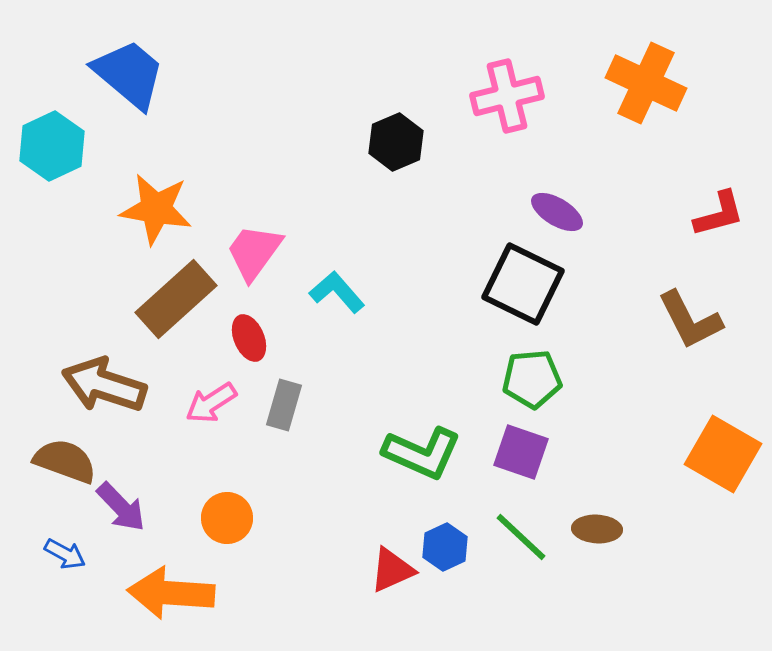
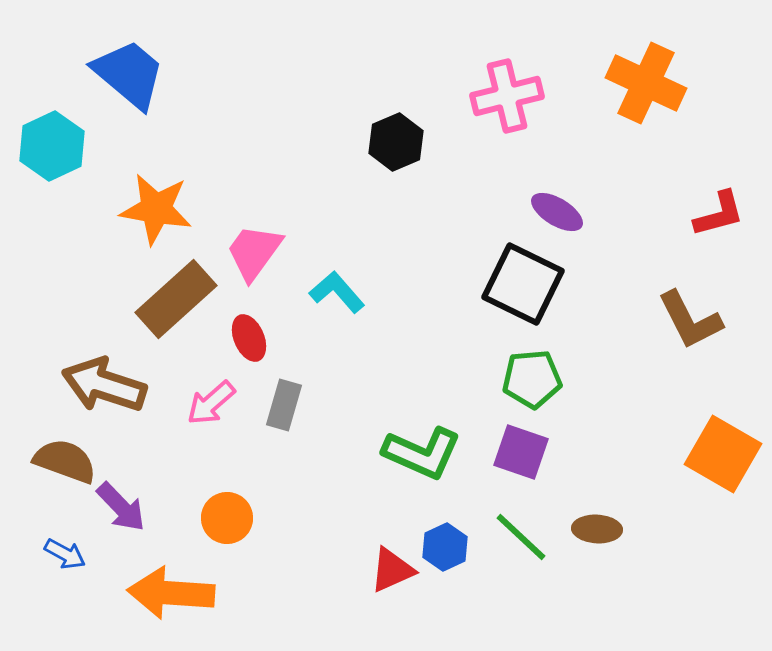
pink arrow: rotated 8 degrees counterclockwise
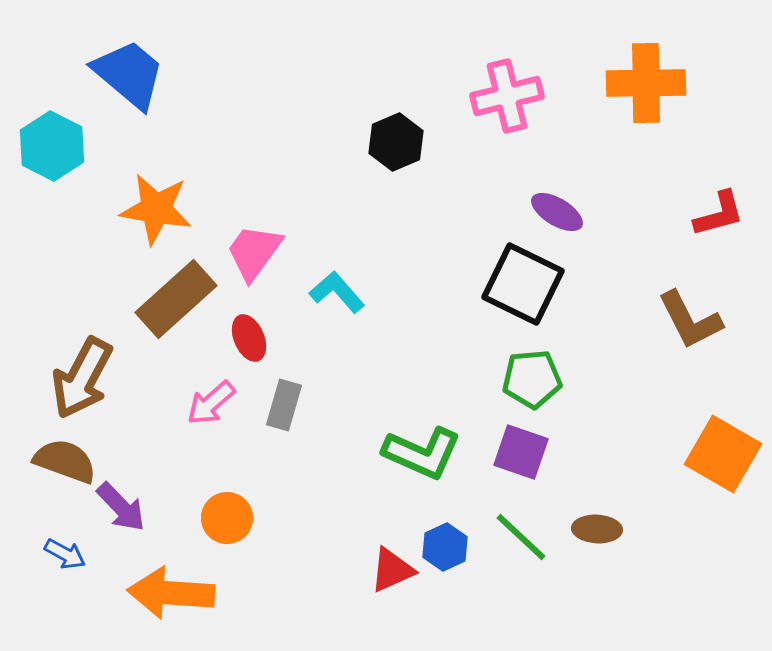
orange cross: rotated 26 degrees counterclockwise
cyan hexagon: rotated 8 degrees counterclockwise
brown arrow: moved 22 px left, 7 px up; rotated 80 degrees counterclockwise
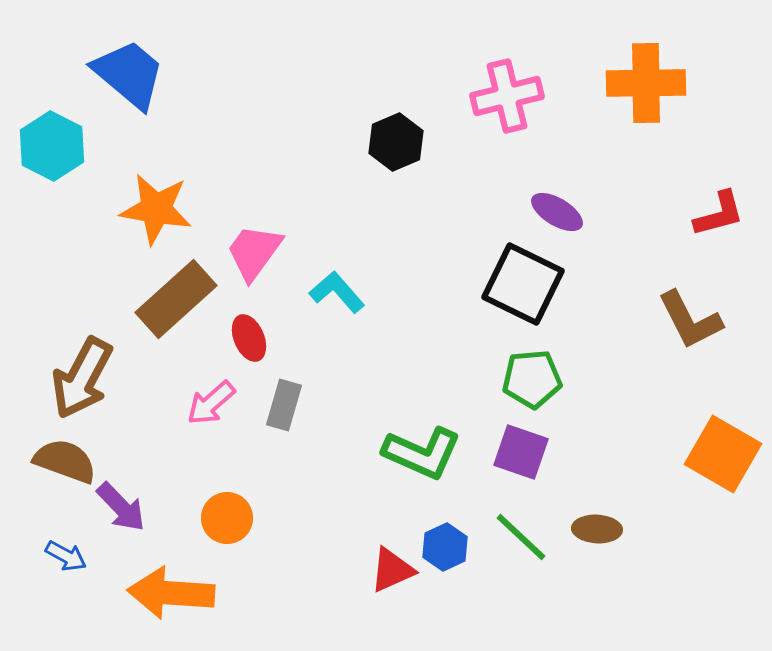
blue arrow: moved 1 px right, 2 px down
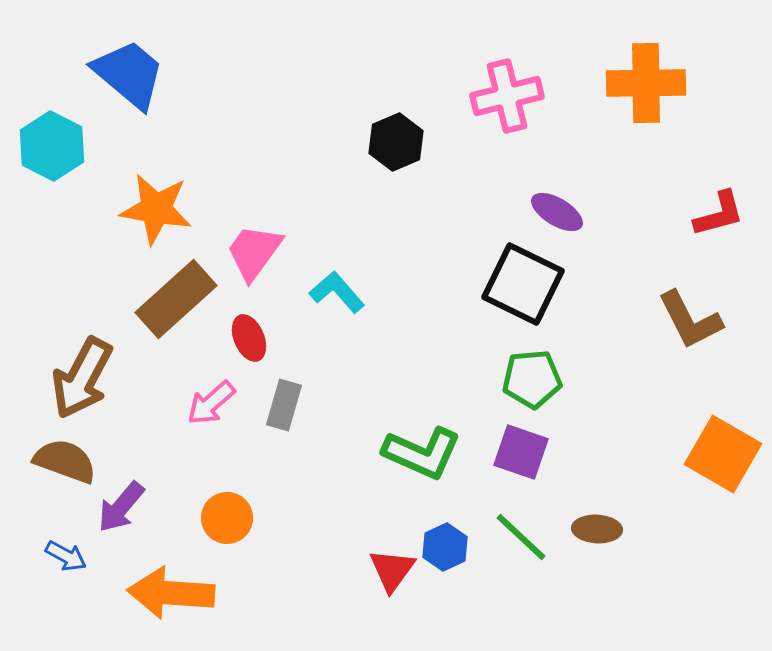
purple arrow: rotated 84 degrees clockwise
red triangle: rotated 30 degrees counterclockwise
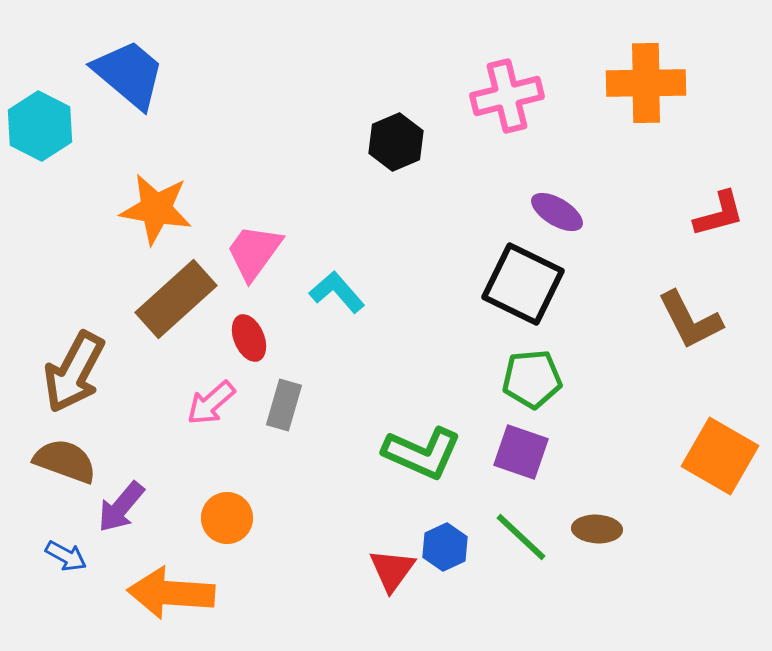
cyan hexagon: moved 12 px left, 20 px up
brown arrow: moved 8 px left, 6 px up
orange square: moved 3 px left, 2 px down
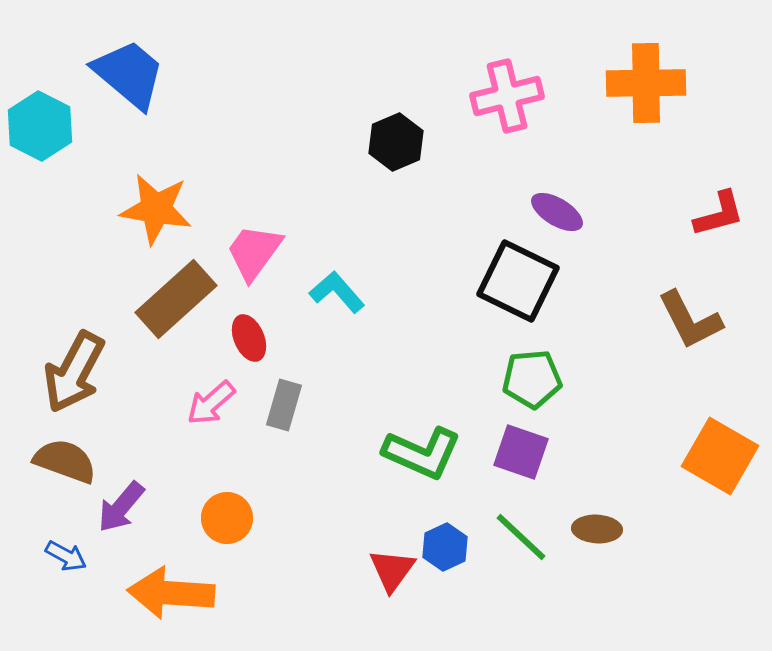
black square: moved 5 px left, 3 px up
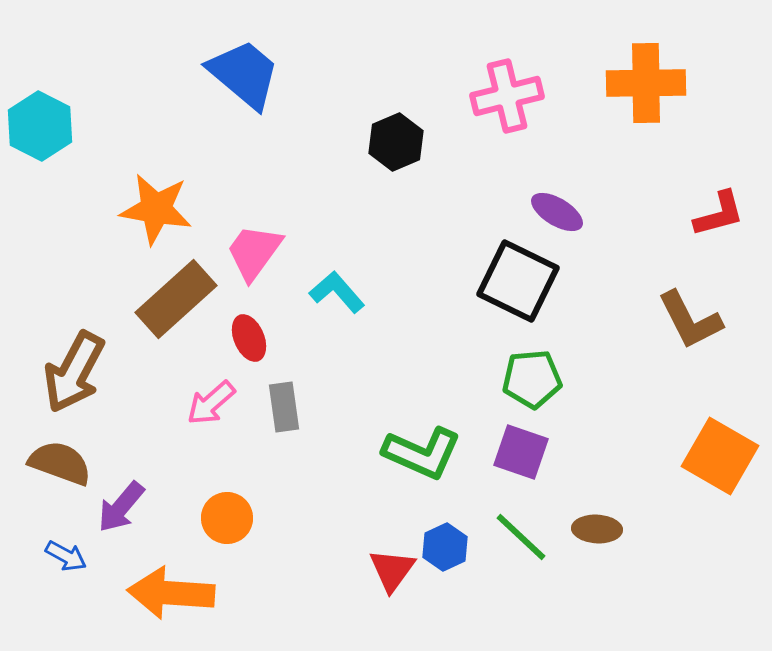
blue trapezoid: moved 115 px right
gray rectangle: moved 2 px down; rotated 24 degrees counterclockwise
brown semicircle: moved 5 px left, 2 px down
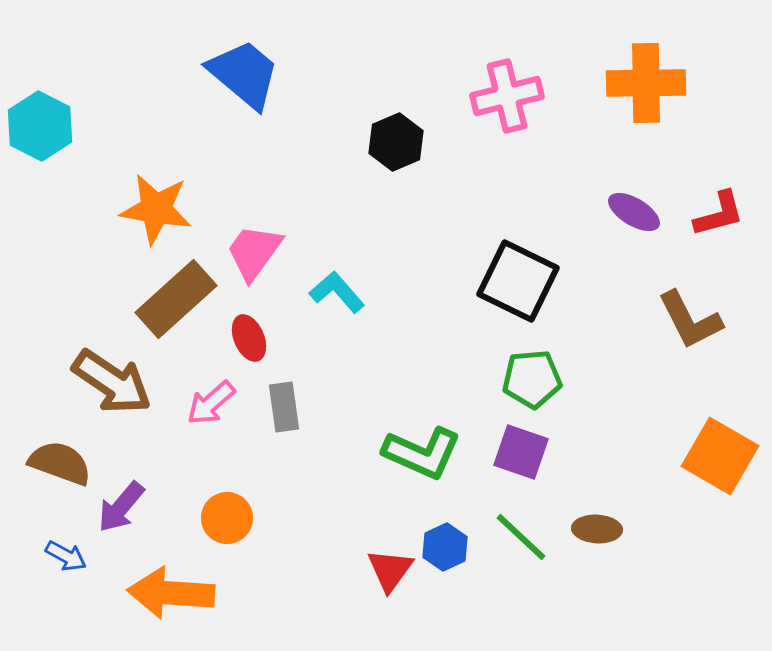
purple ellipse: moved 77 px right
brown arrow: moved 38 px right, 10 px down; rotated 84 degrees counterclockwise
red triangle: moved 2 px left
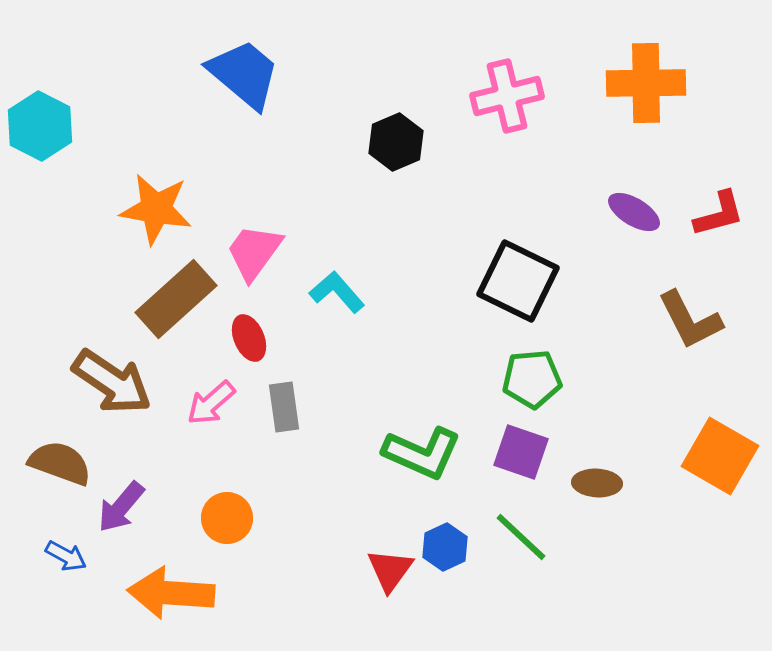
brown ellipse: moved 46 px up
